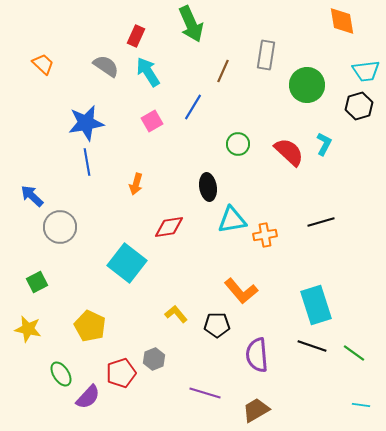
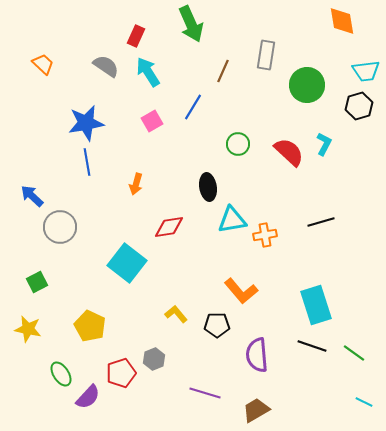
cyan line at (361, 405): moved 3 px right, 3 px up; rotated 18 degrees clockwise
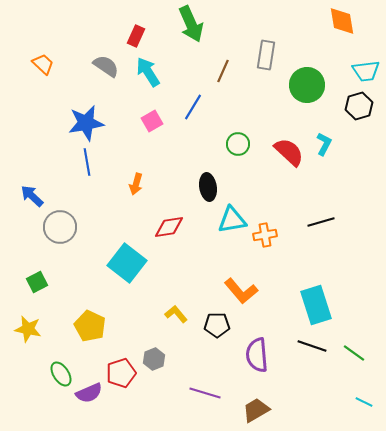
purple semicircle at (88, 397): moved 1 px right, 4 px up; rotated 24 degrees clockwise
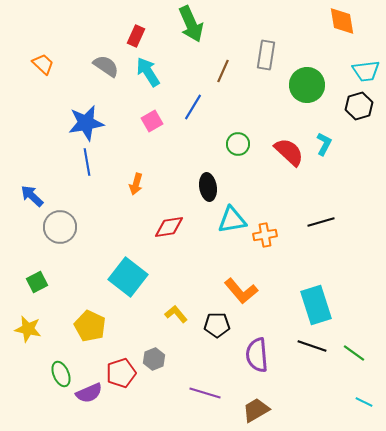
cyan square at (127, 263): moved 1 px right, 14 px down
green ellipse at (61, 374): rotated 10 degrees clockwise
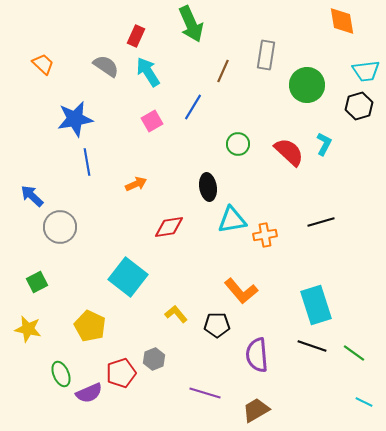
blue star at (86, 123): moved 11 px left, 4 px up
orange arrow at (136, 184): rotated 130 degrees counterclockwise
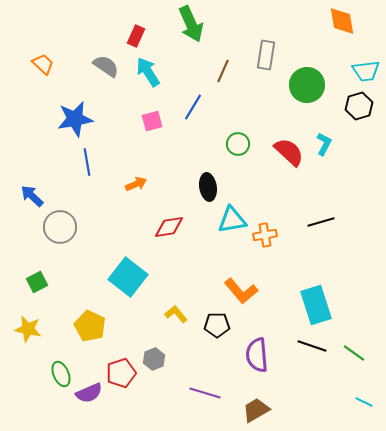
pink square at (152, 121): rotated 15 degrees clockwise
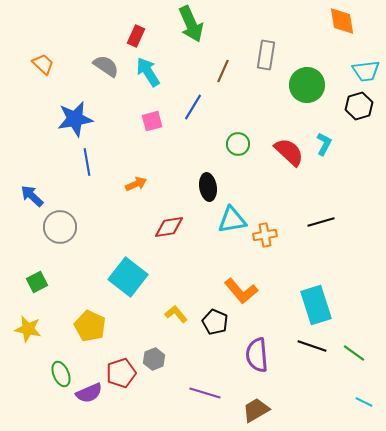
black pentagon at (217, 325): moved 2 px left, 3 px up; rotated 25 degrees clockwise
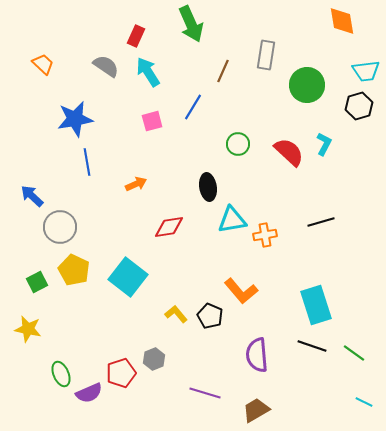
black pentagon at (215, 322): moved 5 px left, 6 px up
yellow pentagon at (90, 326): moved 16 px left, 56 px up
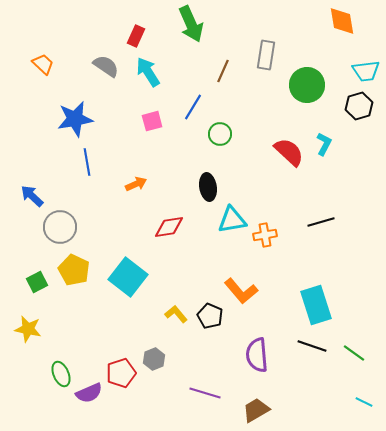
green circle at (238, 144): moved 18 px left, 10 px up
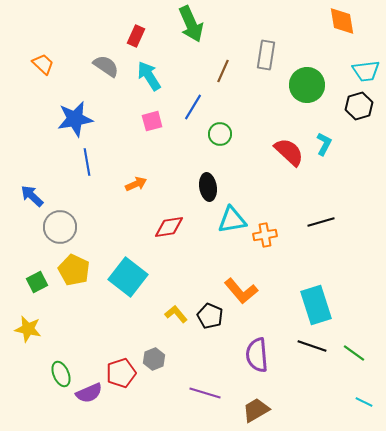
cyan arrow at (148, 72): moved 1 px right, 4 px down
